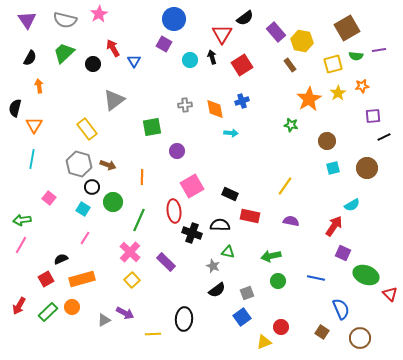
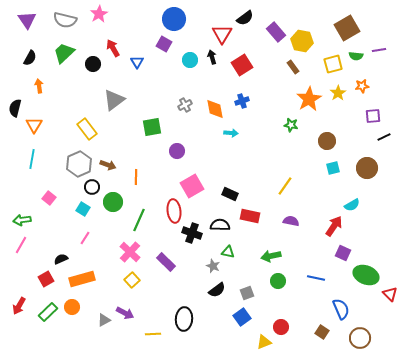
blue triangle at (134, 61): moved 3 px right, 1 px down
brown rectangle at (290, 65): moved 3 px right, 2 px down
gray cross at (185, 105): rotated 24 degrees counterclockwise
gray hexagon at (79, 164): rotated 20 degrees clockwise
orange line at (142, 177): moved 6 px left
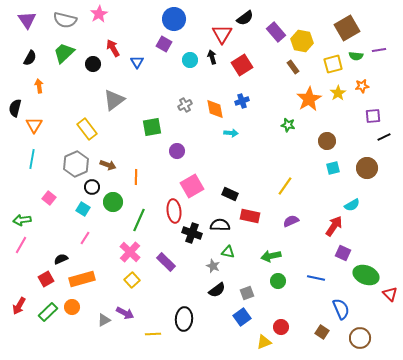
green star at (291, 125): moved 3 px left
gray hexagon at (79, 164): moved 3 px left
purple semicircle at (291, 221): rotated 35 degrees counterclockwise
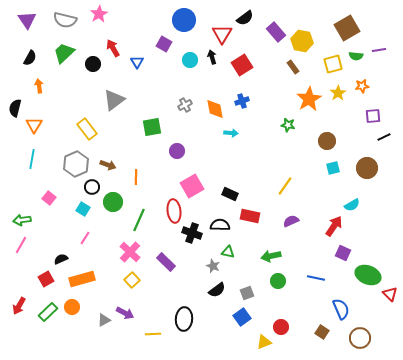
blue circle at (174, 19): moved 10 px right, 1 px down
green ellipse at (366, 275): moved 2 px right
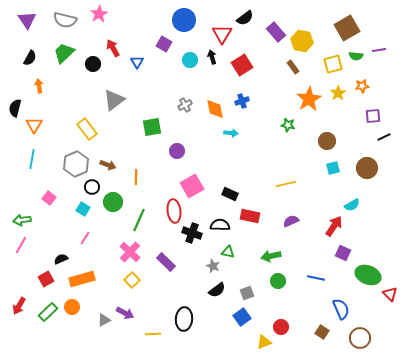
yellow line at (285, 186): moved 1 px right, 2 px up; rotated 42 degrees clockwise
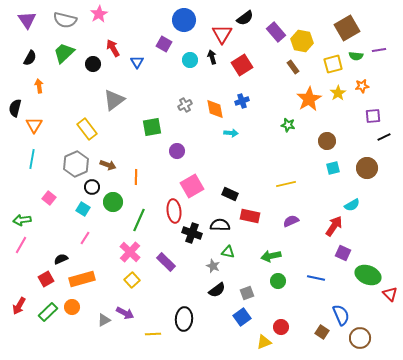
blue semicircle at (341, 309): moved 6 px down
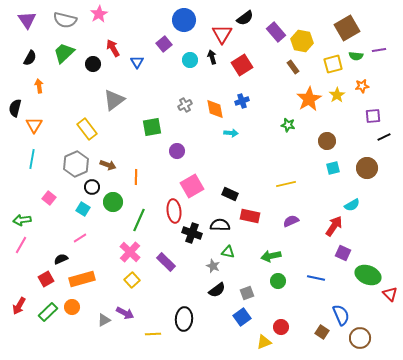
purple square at (164, 44): rotated 21 degrees clockwise
yellow star at (338, 93): moved 1 px left, 2 px down
pink line at (85, 238): moved 5 px left; rotated 24 degrees clockwise
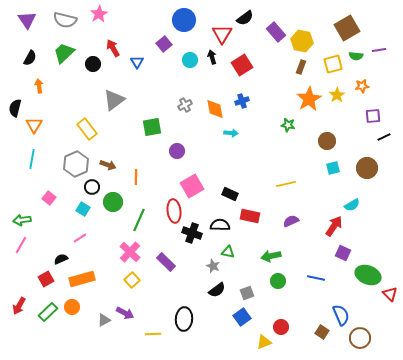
brown rectangle at (293, 67): moved 8 px right; rotated 56 degrees clockwise
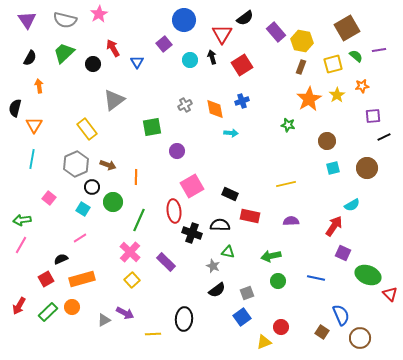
green semicircle at (356, 56): rotated 144 degrees counterclockwise
purple semicircle at (291, 221): rotated 21 degrees clockwise
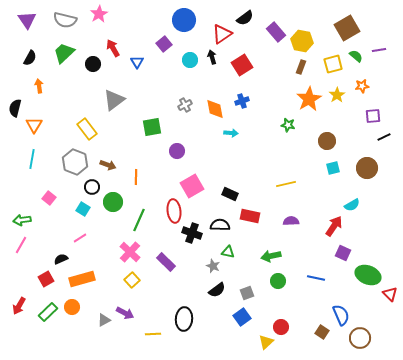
red triangle at (222, 34): rotated 25 degrees clockwise
gray hexagon at (76, 164): moved 1 px left, 2 px up; rotated 15 degrees counterclockwise
yellow triangle at (264, 342): moved 2 px right; rotated 21 degrees counterclockwise
